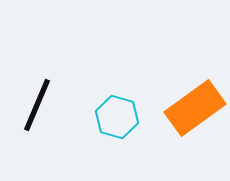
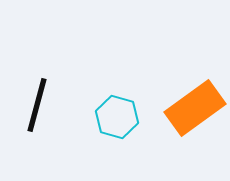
black line: rotated 8 degrees counterclockwise
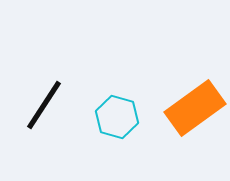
black line: moved 7 px right; rotated 18 degrees clockwise
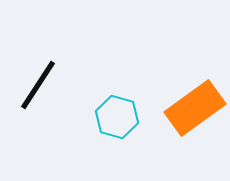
black line: moved 6 px left, 20 px up
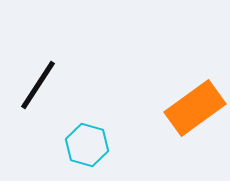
cyan hexagon: moved 30 px left, 28 px down
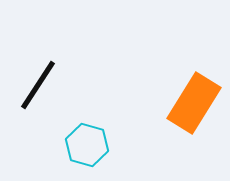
orange rectangle: moved 1 px left, 5 px up; rotated 22 degrees counterclockwise
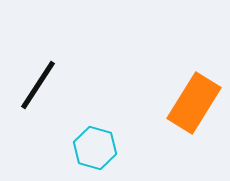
cyan hexagon: moved 8 px right, 3 px down
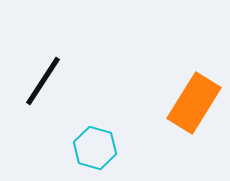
black line: moved 5 px right, 4 px up
